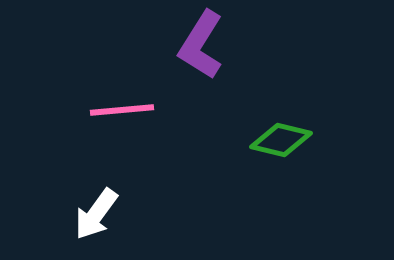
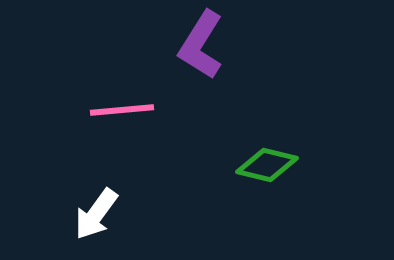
green diamond: moved 14 px left, 25 px down
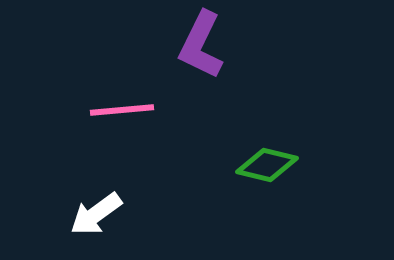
purple L-shape: rotated 6 degrees counterclockwise
white arrow: rotated 18 degrees clockwise
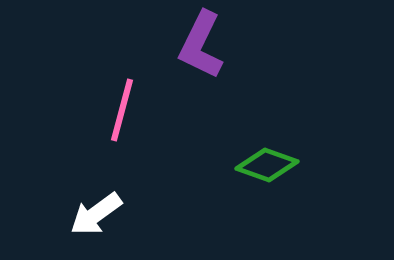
pink line: rotated 70 degrees counterclockwise
green diamond: rotated 6 degrees clockwise
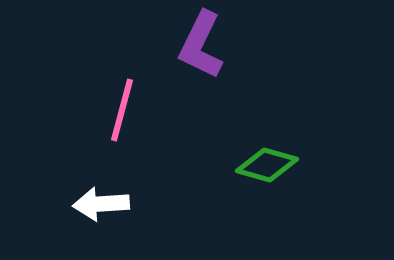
green diamond: rotated 4 degrees counterclockwise
white arrow: moved 5 px right, 10 px up; rotated 32 degrees clockwise
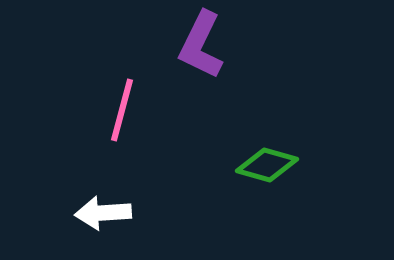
white arrow: moved 2 px right, 9 px down
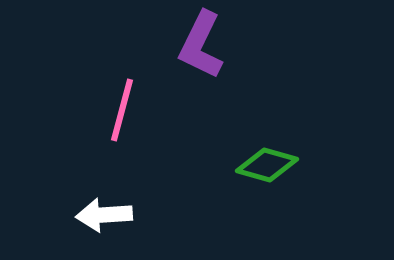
white arrow: moved 1 px right, 2 px down
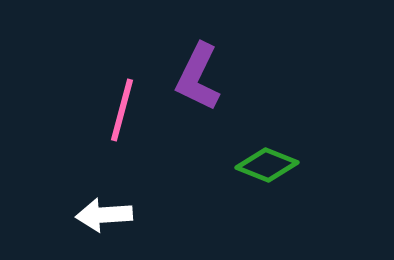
purple L-shape: moved 3 px left, 32 px down
green diamond: rotated 6 degrees clockwise
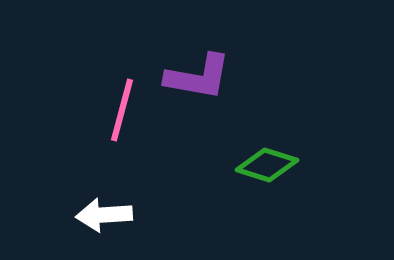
purple L-shape: rotated 106 degrees counterclockwise
green diamond: rotated 4 degrees counterclockwise
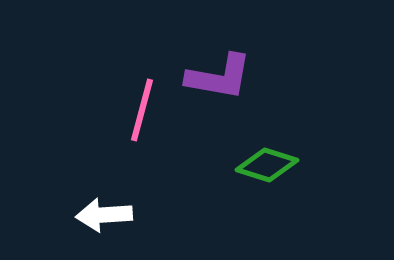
purple L-shape: moved 21 px right
pink line: moved 20 px right
